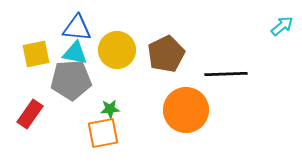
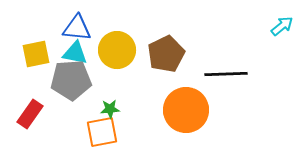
orange square: moved 1 px left, 1 px up
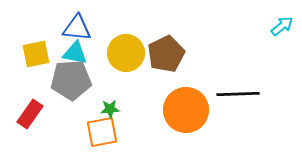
yellow circle: moved 9 px right, 3 px down
black line: moved 12 px right, 20 px down
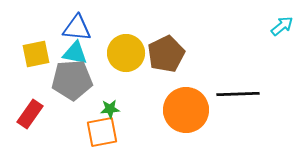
gray pentagon: moved 1 px right
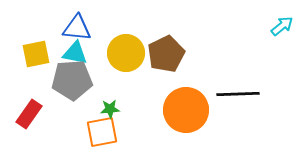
red rectangle: moved 1 px left
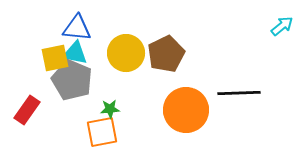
yellow square: moved 19 px right, 4 px down
gray pentagon: rotated 27 degrees clockwise
black line: moved 1 px right, 1 px up
red rectangle: moved 2 px left, 4 px up
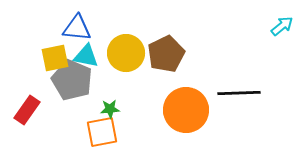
cyan triangle: moved 11 px right, 3 px down
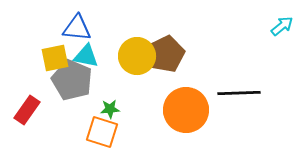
yellow circle: moved 11 px right, 3 px down
orange square: rotated 28 degrees clockwise
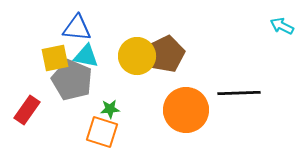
cyan arrow: rotated 115 degrees counterclockwise
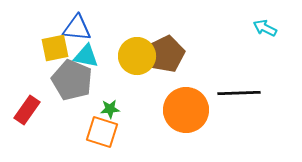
cyan arrow: moved 17 px left, 2 px down
yellow square: moved 10 px up
